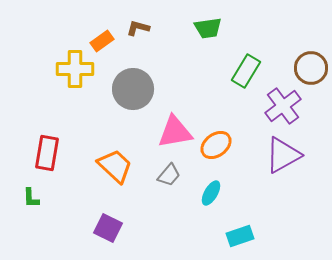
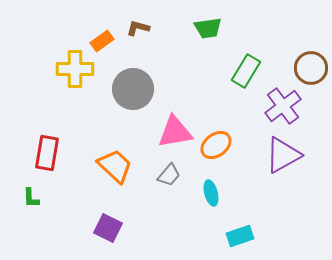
cyan ellipse: rotated 45 degrees counterclockwise
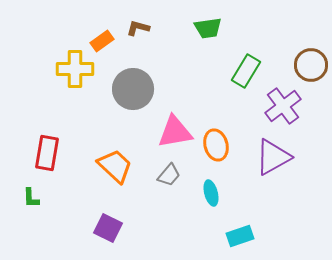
brown circle: moved 3 px up
orange ellipse: rotated 68 degrees counterclockwise
purple triangle: moved 10 px left, 2 px down
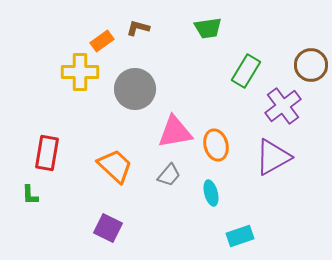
yellow cross: moved 5 px right, 3 px down
gray circle: moved 2 px right
green L-shape: moved 1 px left, 3 px up
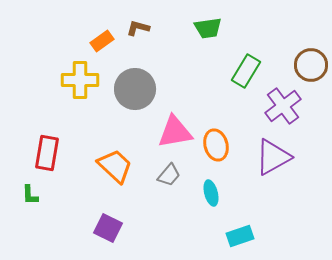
yellow cross: moved 8 px down
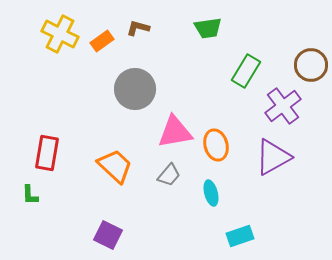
yellow cross: moved 20 px left, 46 px up; rotated 27 degrees clockwise
purple square: moved 7 px down
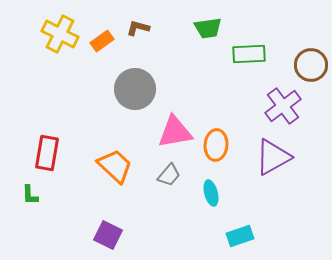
green rectangle: moved 3 px right, 17 px up; rotated 56 degrees clockwise
orange ellipse: rotated 20 degrees clockwise
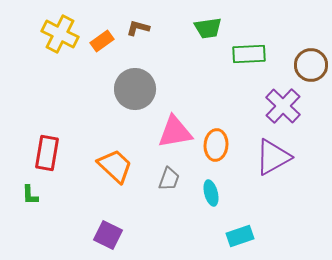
purple cross: rotated 9 degrees counterclockwise
gray trapezoid: moved 4 px down; rotated 20 degrees counterclockwise
